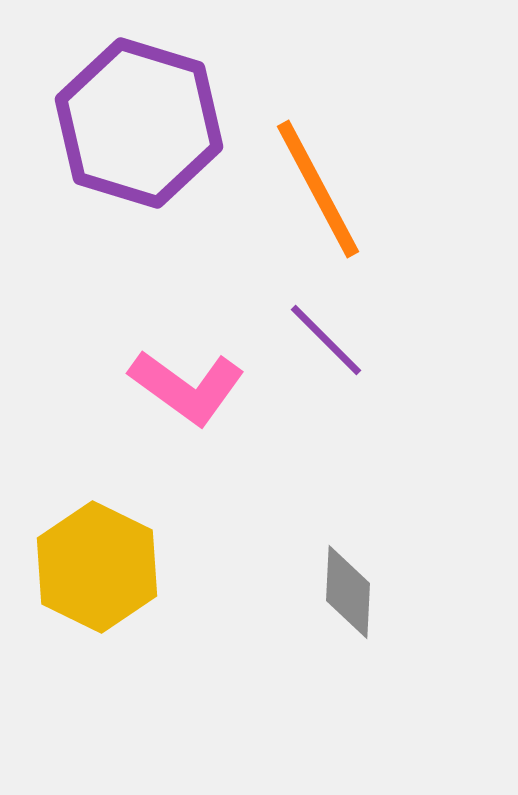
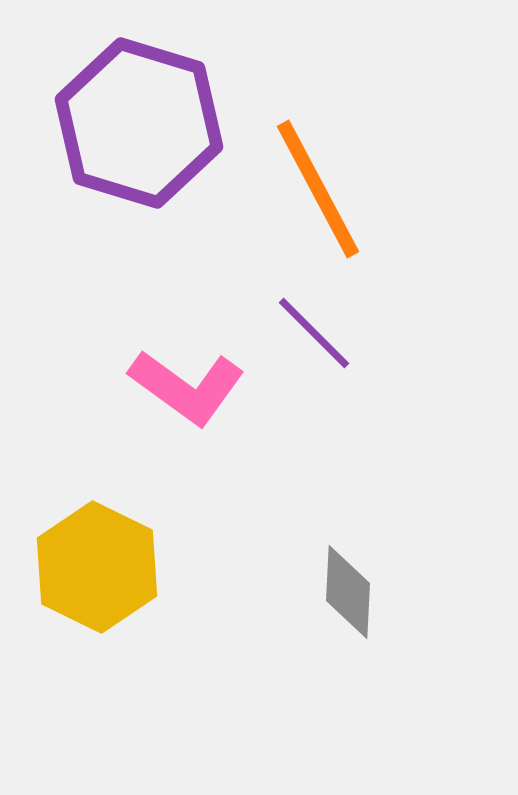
purple line: moved 12 px left, 7 px up
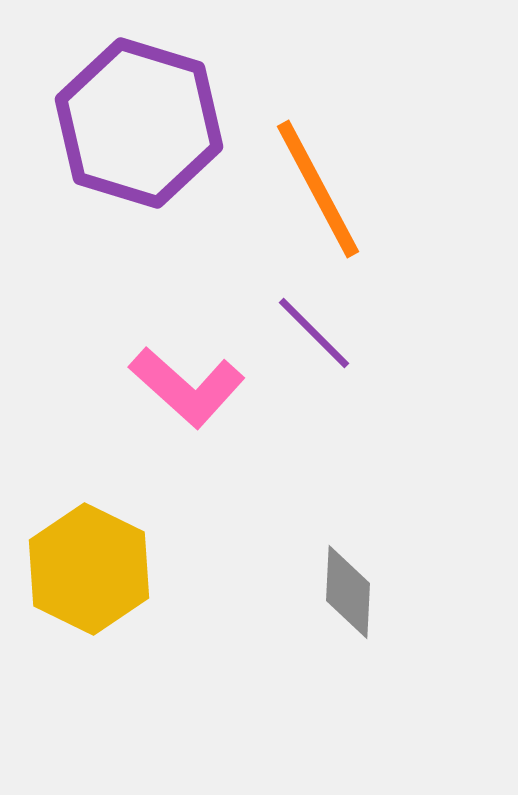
pink L-shape: rotated 6 degrees clockwise
yellow hexagon: moved 8 px left, 2 px down
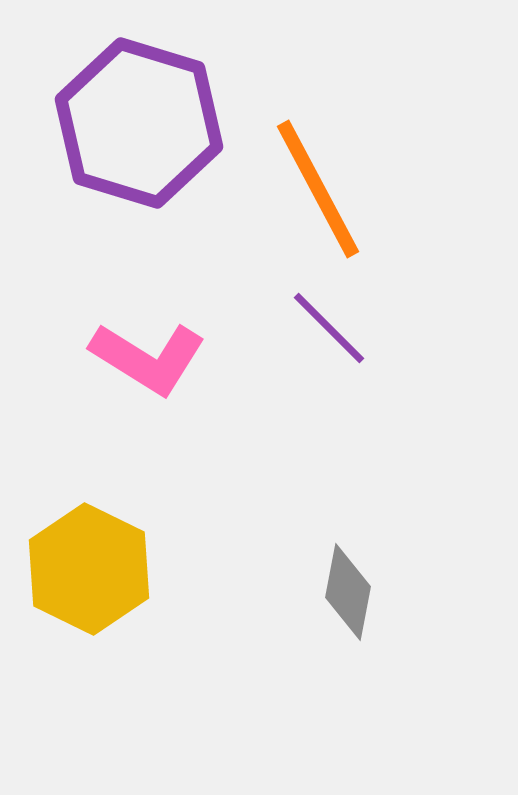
purple line: moved 15 px right, 5 px up
pink L-shape: moved 39 px left, 29 px up; rotated 10 degrees counterclockwise
gray diamond: rotated 8 degrees clockwise
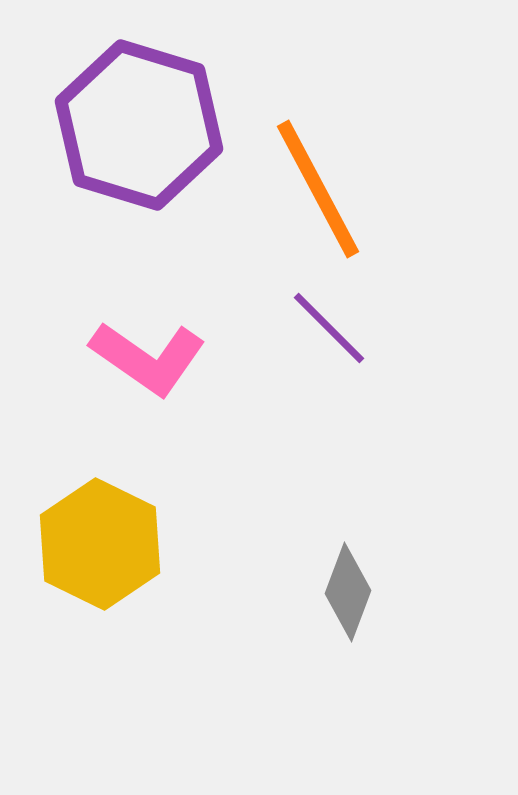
purple hexagon: moved 2 px down
pink L-shape: rotated 3 degrees clockwise
yellow hexagon: moved 11 px right, 25 px up
gray diamond: rotated 10 degrees clockwise
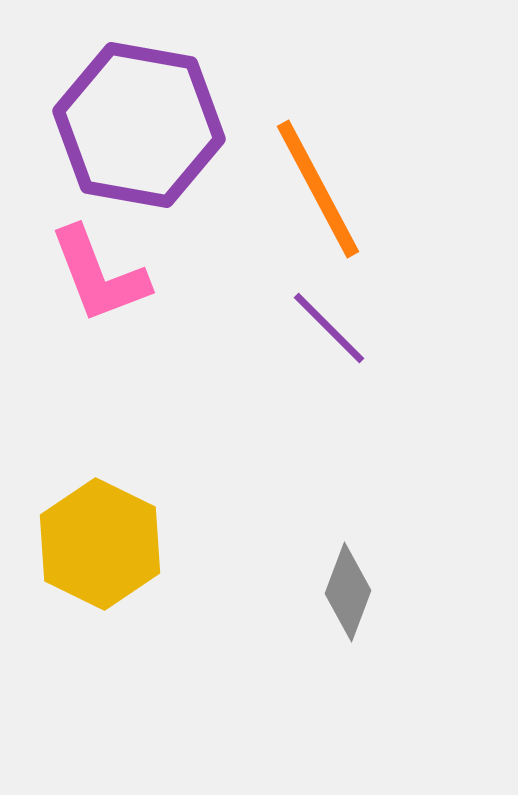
purple hexagon: rotated 7 degrees counterclockwise
pink L-shape: moved 49 px left, 83 px up; rotated 34 degrees clockwise
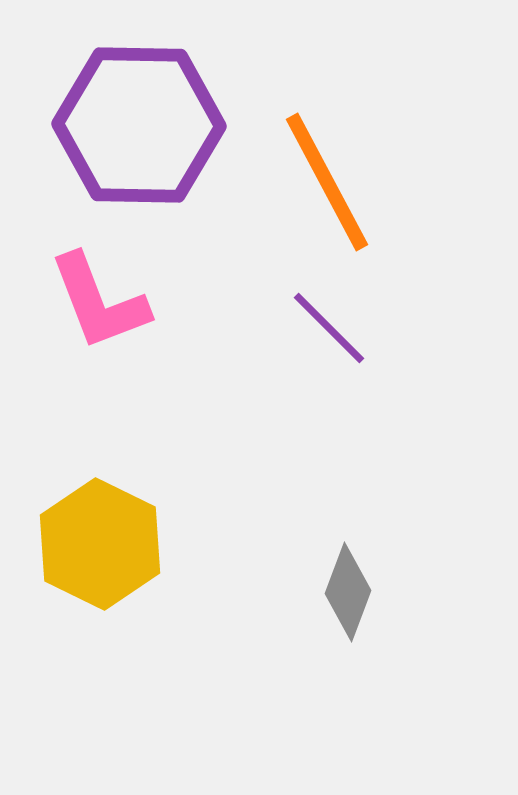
purple hexagon: rotated 9 degrees counterclockwise
orange line: moved 9 px right, 7 px up
pink L-shape: moved 27 px down
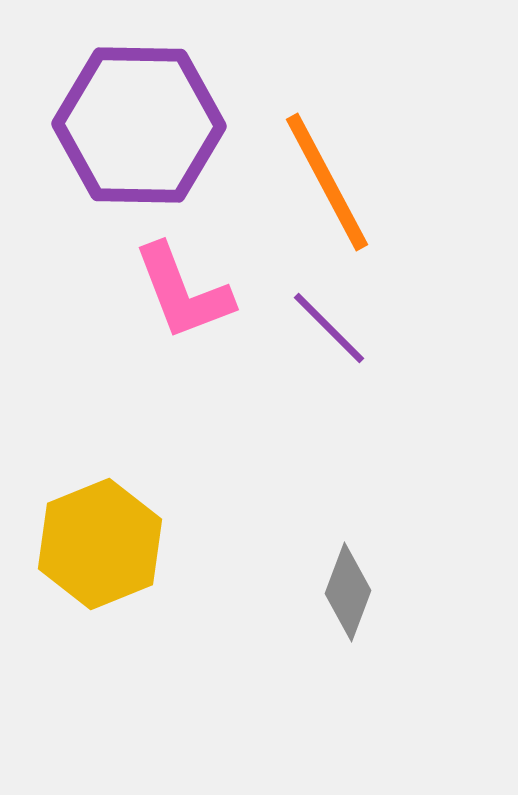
pink L-shape: moved 84 px right, 10 px up
yellow hexagon: rotated 12 degrees clockwise
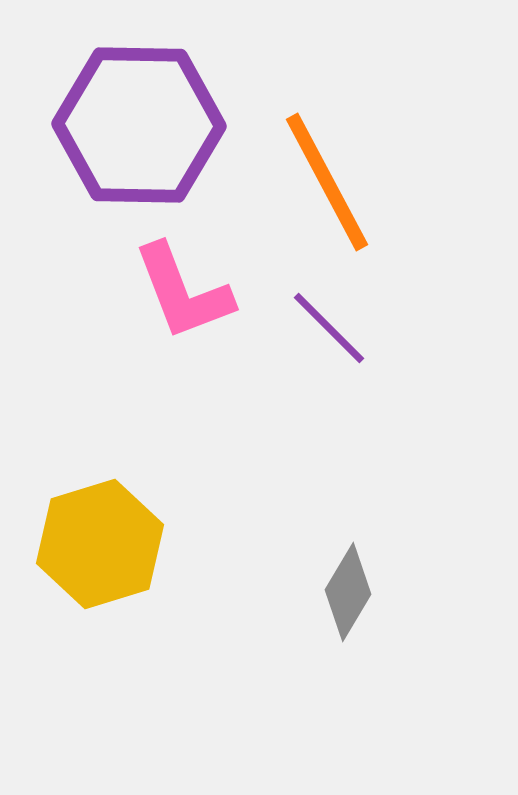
yellow hexagon: rotated 5 degrees clockwise
gray diamond: rotated 10 degrees clockwise
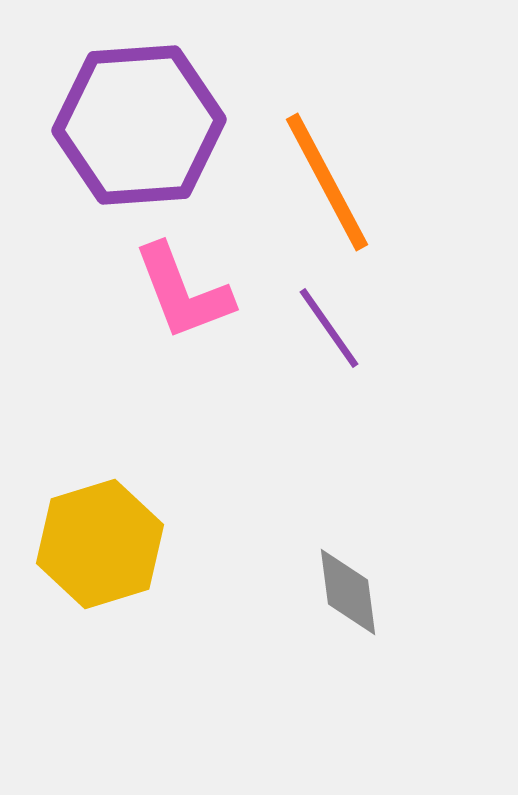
purple hexagon: rotated 5 degrees counterclockwise
purple line: rotated 10 degrees clockwise
gray diamond: rotated 38 degrees counterclockwise
